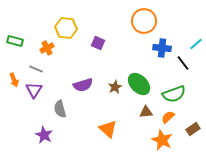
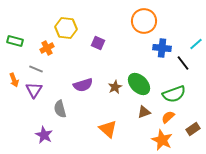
brown triangle: moved 2 px left; rotated 16 degrees counterclockwise
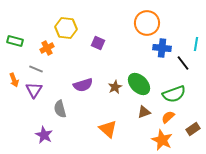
orange circle: moved 3 px right, 2 px down
cyan line: rotated 40 degrees counterclockwise
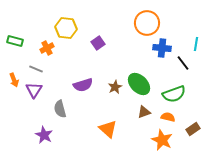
purple square: rotated 32 degrees clockwise
orange semicircle: rotated 56 degrees clockwise
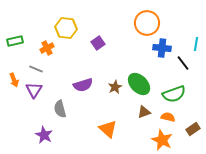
green rectangle: rotated 28 degrees counterclockwise
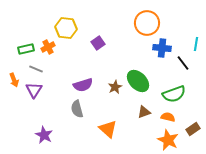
green rectangle: moved 11 px right, 8 px down
orange cross: moved 1 px right, 1 px up
green ellipse: moved 1 px left, 3 px up
gray semicircle: moved 17 px right
orange star: moved 6 px right
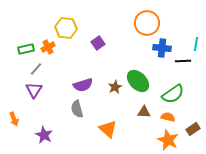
black line: moved 2 px up; rotated 56 degrees counterclockwise
gray line: rotated 72 degrees counterclockwise
orange arrow: moved 39 px down
green semicircle: moved 1 px left; rotated 15 degrees counterclockwise
brown triangle: rotated 24 degrees clockwise
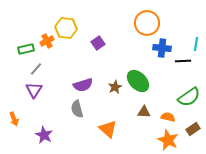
orange cross: moved 1 px left, 6 px up
green semicircle: moved 16 px right, 3 px down
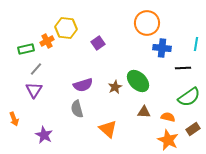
black line: moved 7 px down
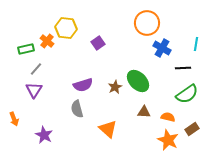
orange cross: rotated 24 degrees counterclockwise
blue cross: rotated 24 degrees clockwise
green semicircle: moved 2 px left, 3 px up
brown rectangle: moved 1 px left
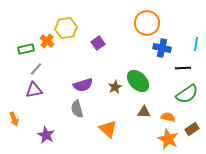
yellow hexagon: rotated 15 degrees counterclockwise
blue cross: rotated 18 degrees counterclockwise
purple triangle: rotated 48 degrees clockwise
purple star: moved 2 px right
orange star: moved 1 px up
